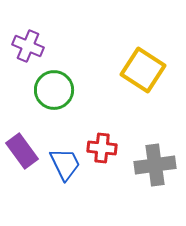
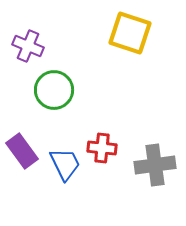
yellow square: moved 13 px left, 37 px up; rotated 15 degrees counterclockwise
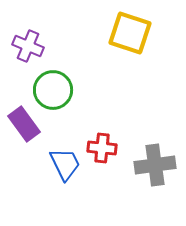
green circle: moved 1 px left
purple rectangle: moved 2 px right, 27 px up
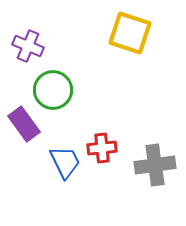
red cross: rotated 12 degrees counterclockwise
blue trapezoid: moved 2 px up
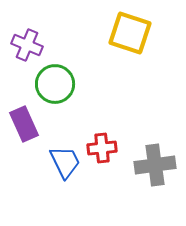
purple cross: moved 1 px left, 1 px up
green circle: moved 2 px right, 6 px up
purple rectangle: rotated 12 degrees clockwise
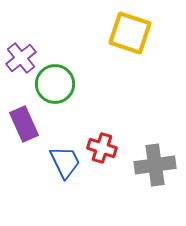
purple cross: moved 6 px left, 13 px down; rotated 28 degrees clockwise
red cross: rotated 24 degrees clockwise
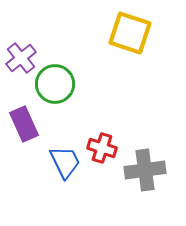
gray cross: moved 10 px left, 5 px down
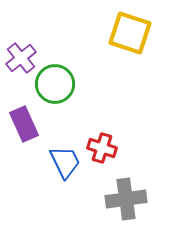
gray cross: moved 19 px left, 29 px down
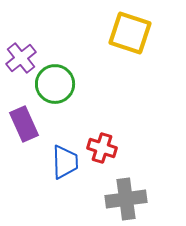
blue trapezoid: rotated 24 degrees clockwise
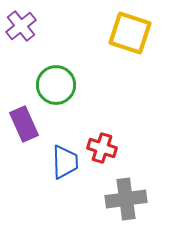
purple cross: moved 32 px up
green circle: moved 1 px right, 1 px down
